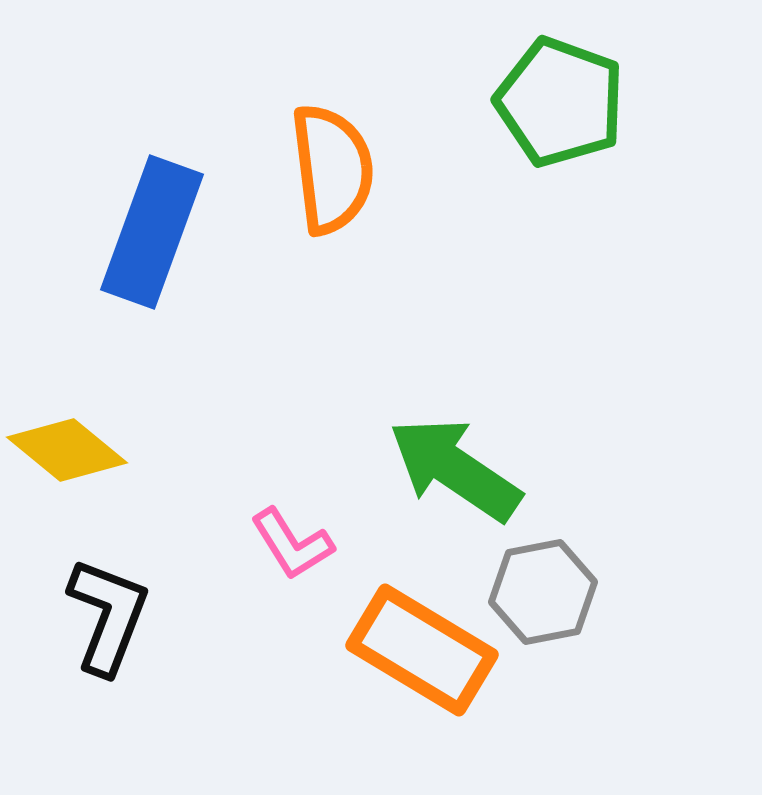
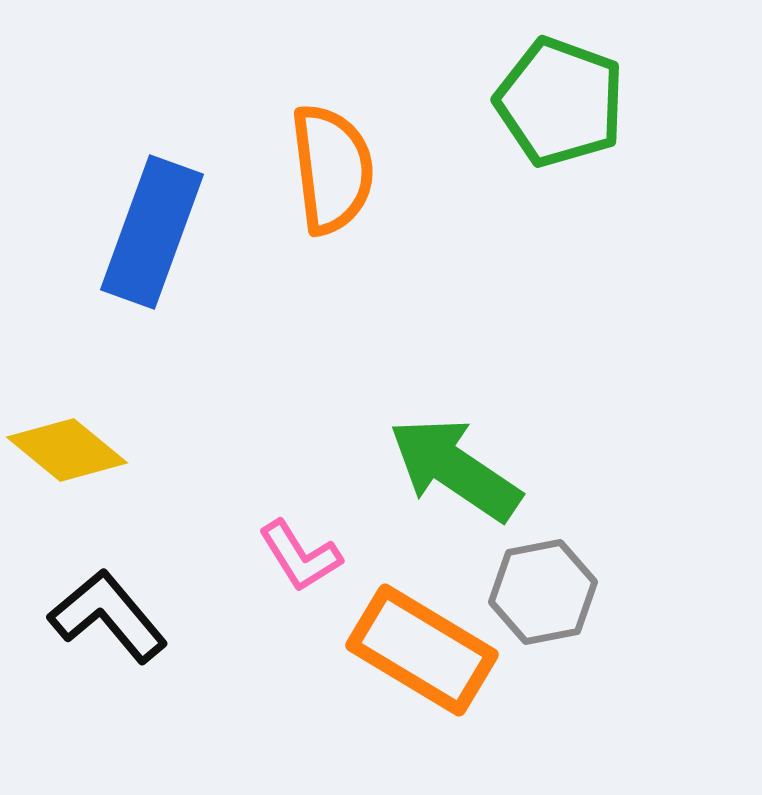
pink L-shape: moved 8 px right, 12 px down
black L-shape: rotated 61 degrees counterclockwise
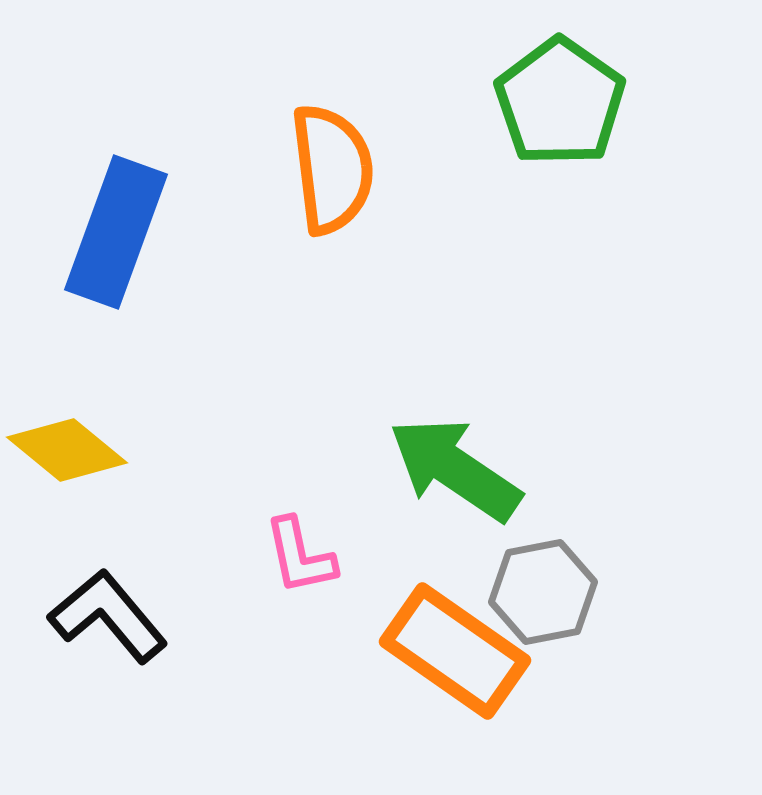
green pentagon: rotated 15 degrees clockwise
blue rectangle: moved 36 px left
pink L-shape: rotated 20 degrees clockwise
orange rectangle: moved 33 px right, 1 px down; rotated 4 degrees clockwise
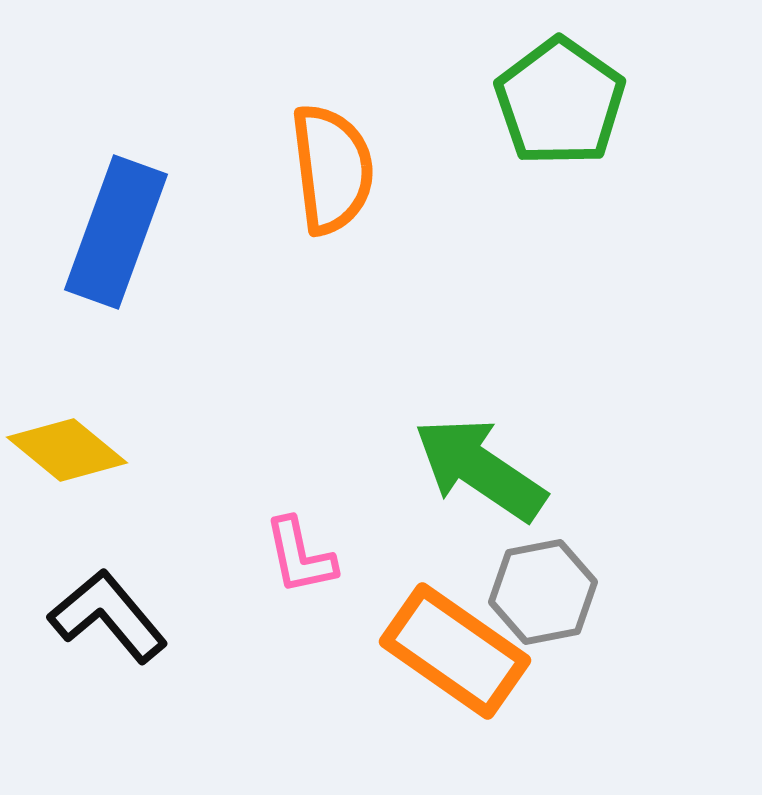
green arrow: moved 25 px right
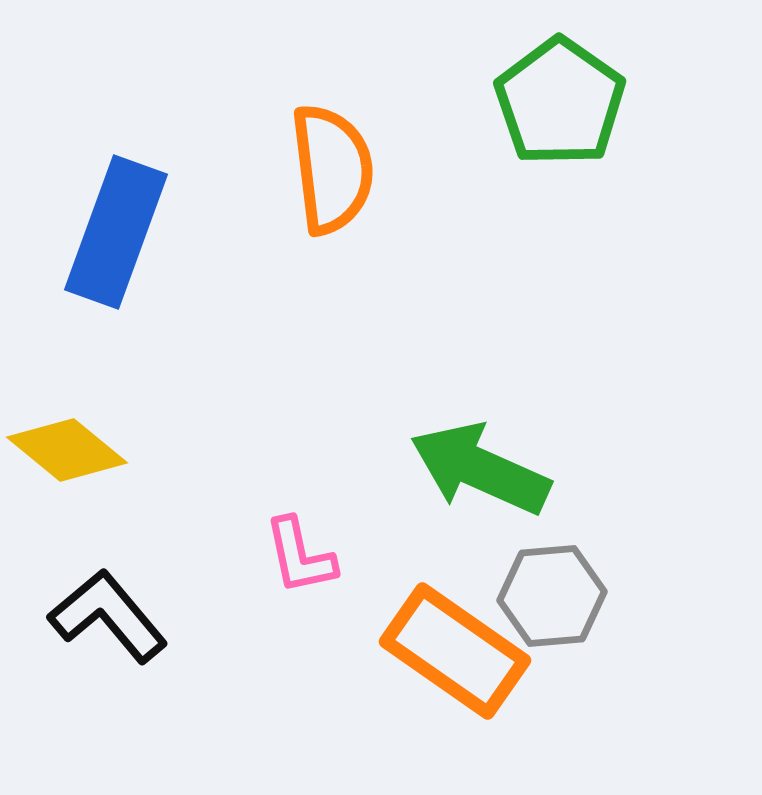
green arrow: rotated 10 degrees counterclockwise
gray hexagon: moved 9 px right, 4 px down; rotated 6 degrees clockwise
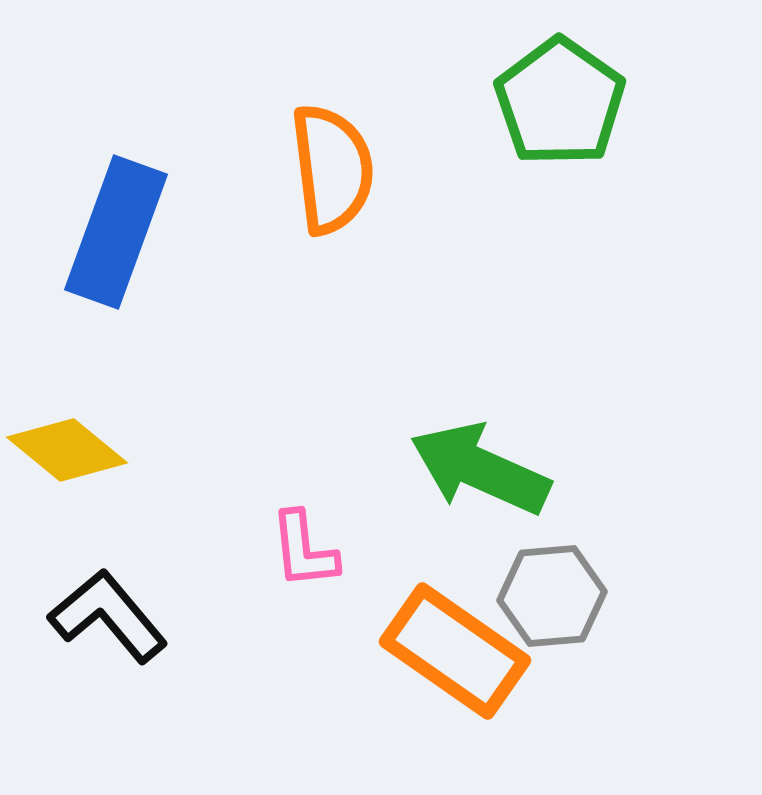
pink L-shape: moved 4 px right, 6 px up; rotated 6 degrees clockwise
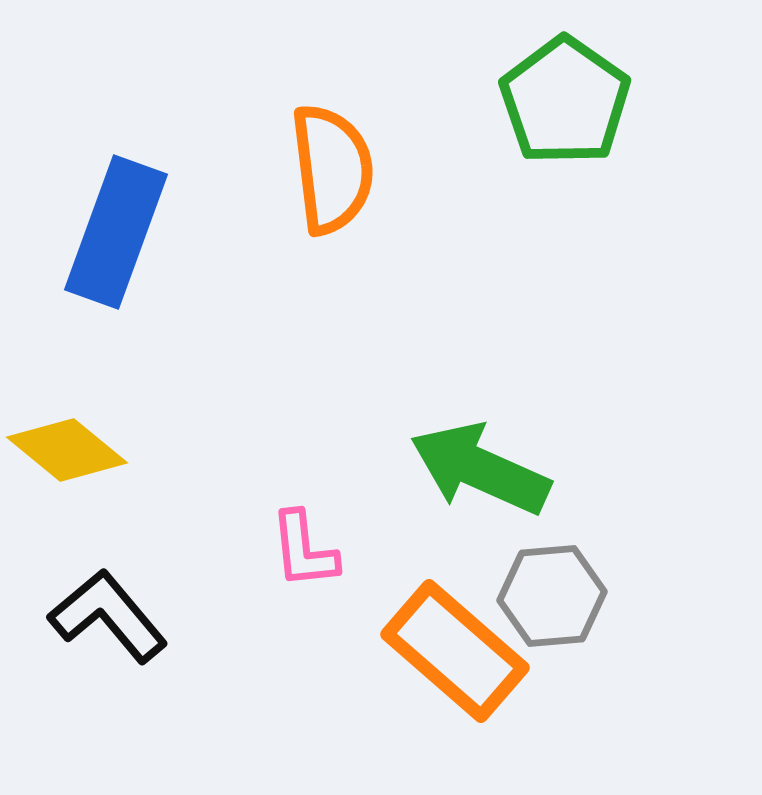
green pentagon: moved 5 px right, 1 px up
orange rectangle: rotated 6 degrees clockwise
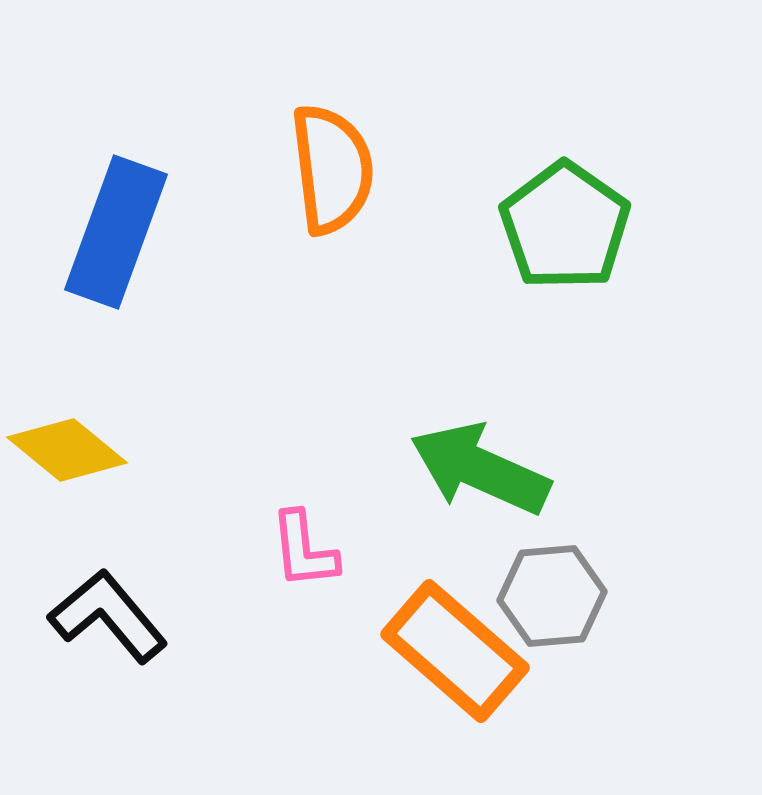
green pentagon: moved 125 px down
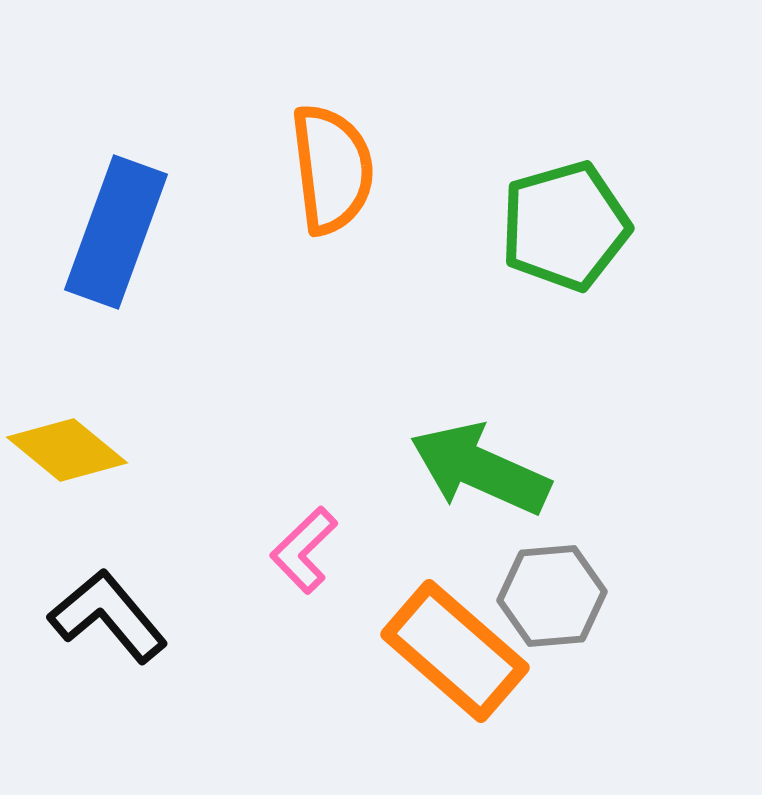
green pentagon: rotated 21 degrees clockwise
pink L-shape: rotated 52 degrees clockwise
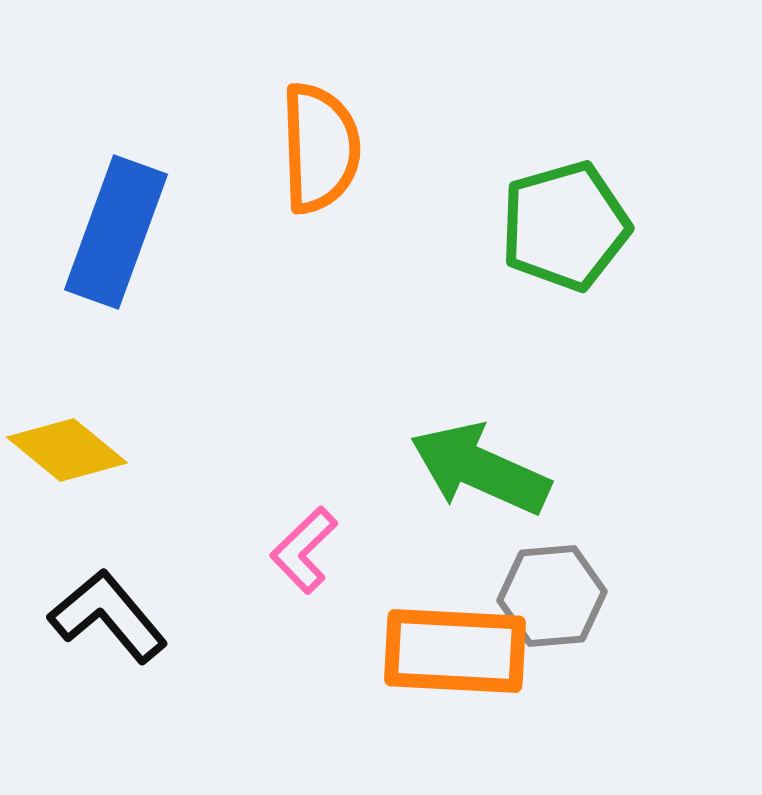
orange semicircle: moved 12 px left, 21 px up; rotated 5 degrees clockwise
orange rectangle: rotated 38 degrees counterclockwise
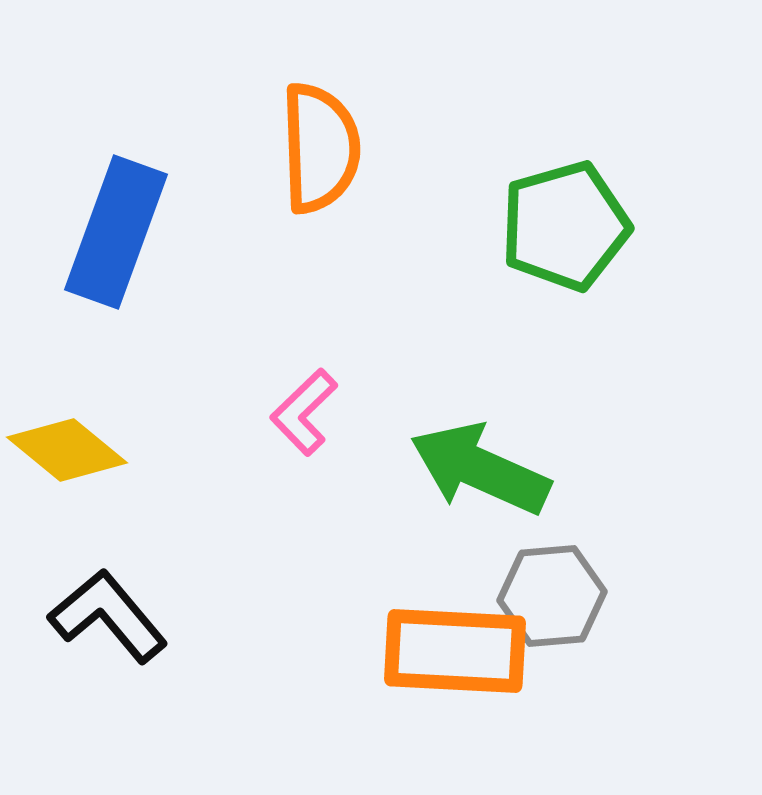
pink L-shape: moved 138 px up
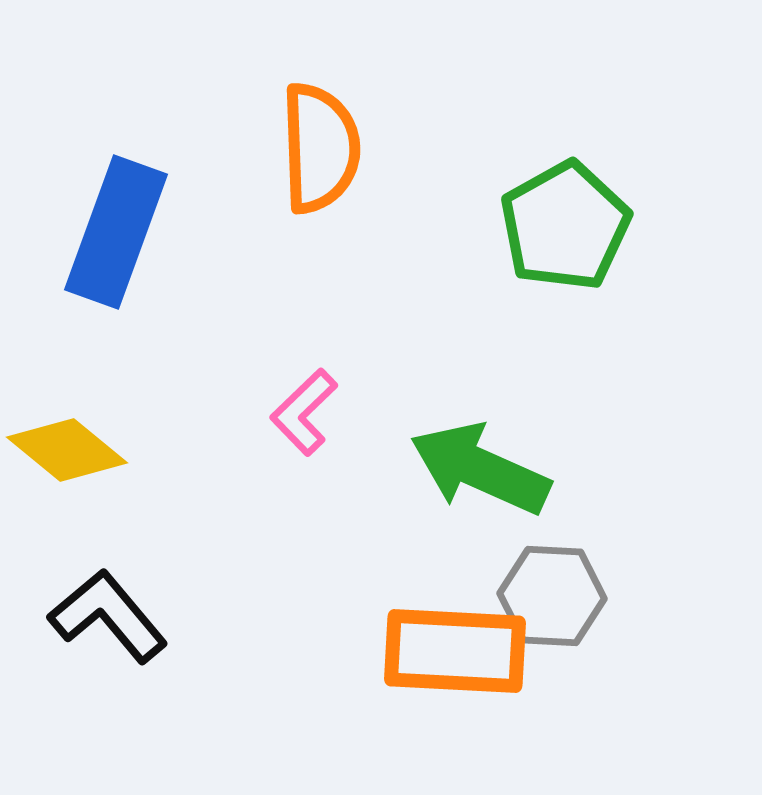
green pentagon: rotated 13 degrees counterclockwise
gray hexagon: rotated 8 degrees clockwise
